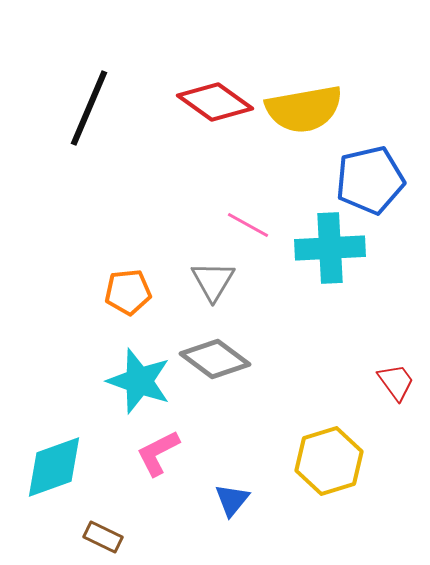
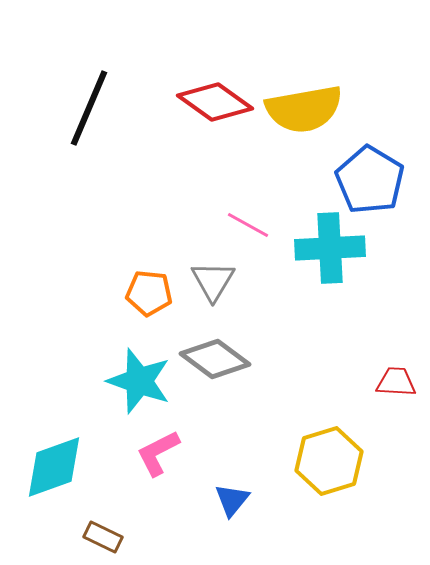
blue pentagon: rotated 28 degrees counterclockwise
orange pentagon: moved 21 px right, 1 px down; rotated 12 degrees clockwise
red trapezoid: rotated 51 degrees counterclockwise
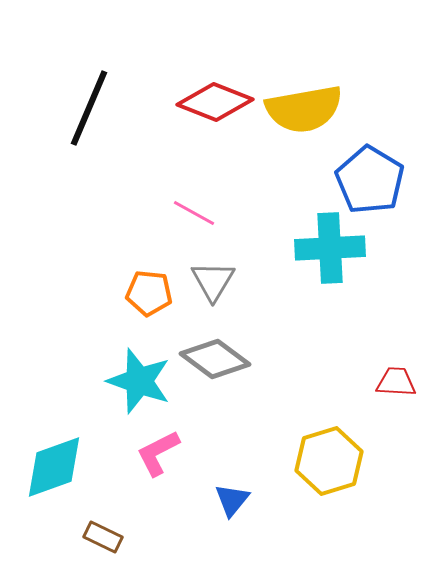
red diamond: rotated 14 degrees counterclockwise
pink line: moved 54 px left, 12 px up
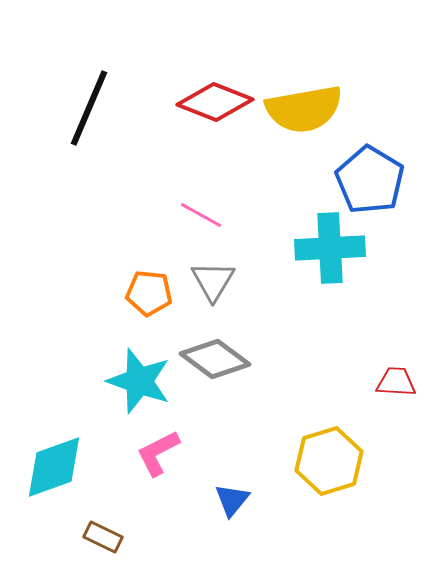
pink line: moved 7 px right, 2 px down
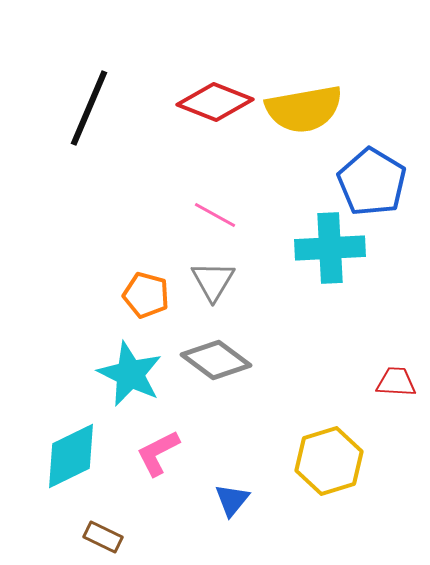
blue pentagon: moved 2 px right, 2 px down
pink line: moved 14 px right
orange pentagon: moved 3 px left, 2 px down; rotated 9 degrees clockwise
gray diamond: moved 1 px right, 1 px down
cyan star: moved 9 px left, 7 px up; rotated 6 degrees clockwise
cyan diamond: moved 17 px right, 11 px up; rotated 6 degrees counterclockwise
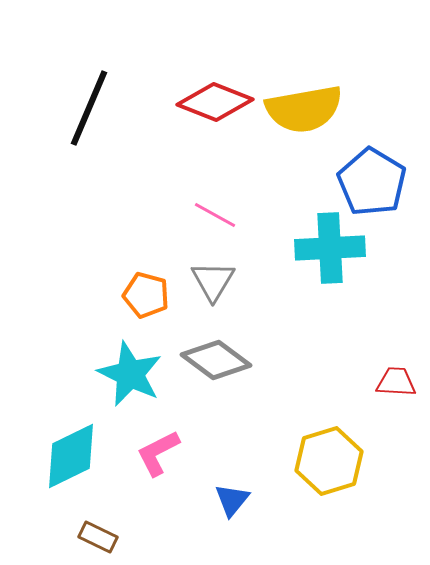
brown rectangle: moved 5 px left
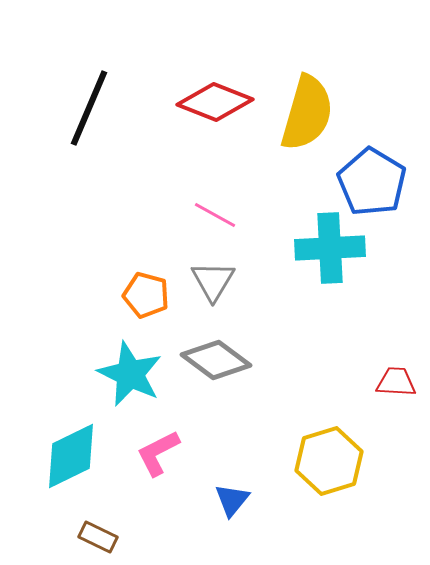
yellow semicircle: moved 3 px right, 4 px down; rotated 64 degrees counterclockwise
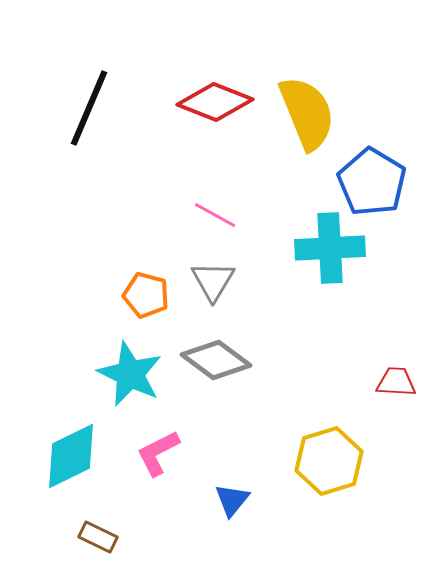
yellow semicircle: rotated 38 degrees counterclockwise
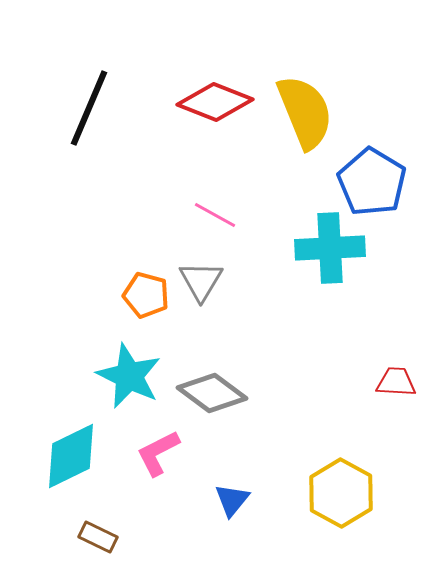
yellow semicircle: moved 2 px left, 1 px up
gray triangle: moved 12 px left
gray diamond: moved 4 px left, 33 px down
cyan star: moved 1 px left, 2 px down
yellow hexagon: moved 12 px right, 32 px down; rotated 14 degrees counterclockwise
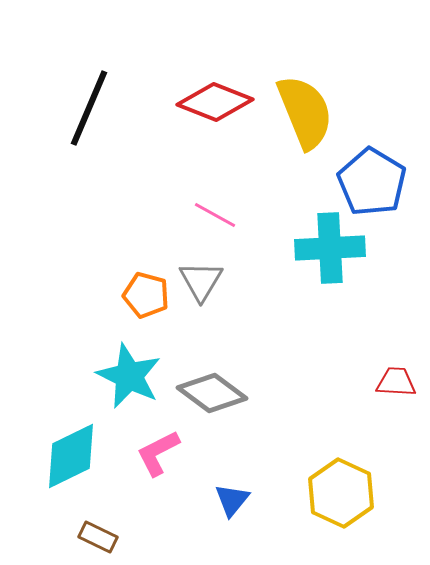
yellow hexagon: rotated 4 degrees counterclockwise
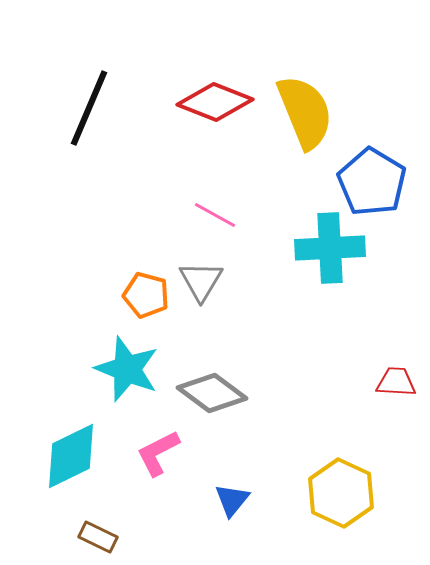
cyan star: moved 2 px left, 7 px up; rotated 4 degrees counterclockwise
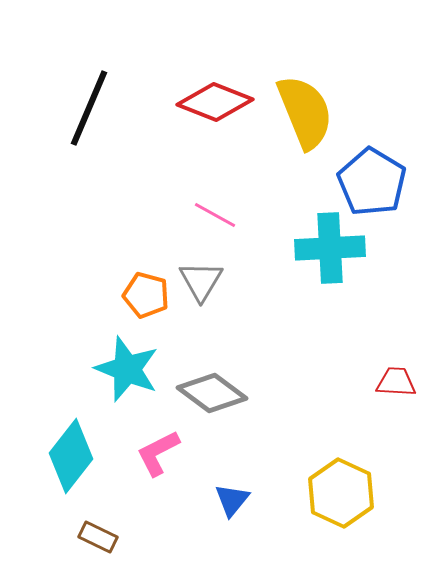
cyan diamond: rotated 26 degrees counterclockwise
